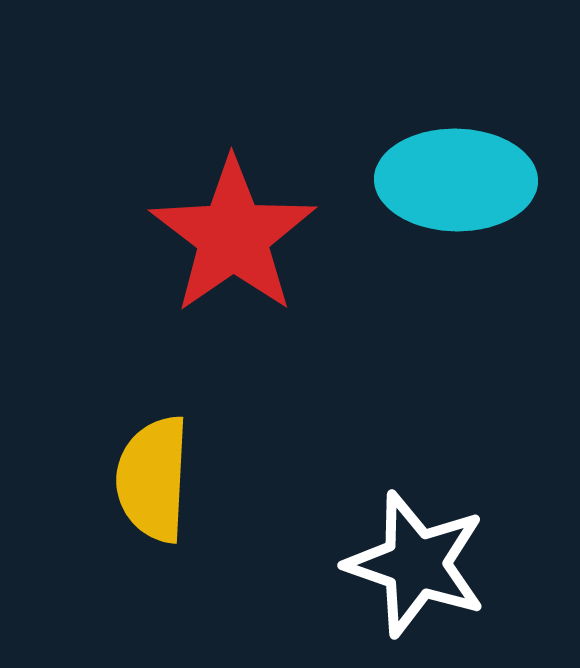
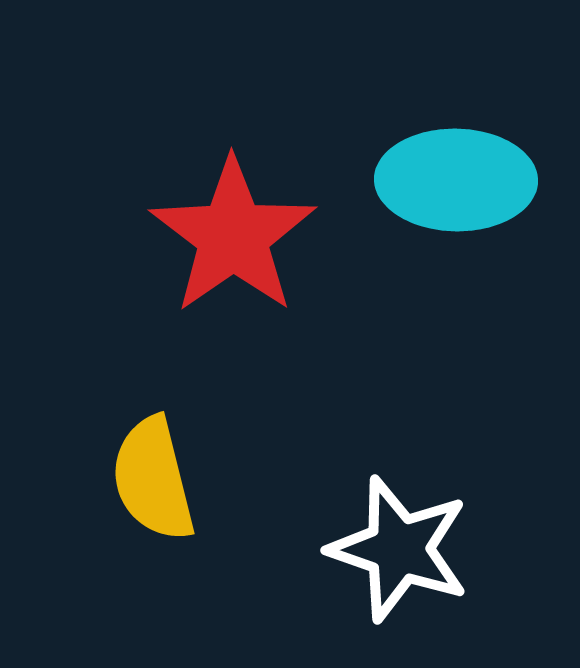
yellow semicircle: rotated 17 degrees counterclockwise
white star: moved 17 px left, 15 px up
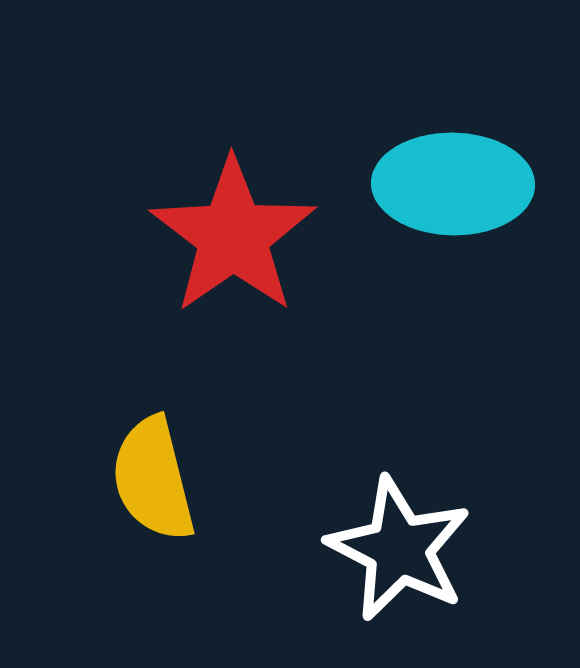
cyan ellipse: moved 3 px left, 4 px down
white star: rotated 8 degrees clockwise
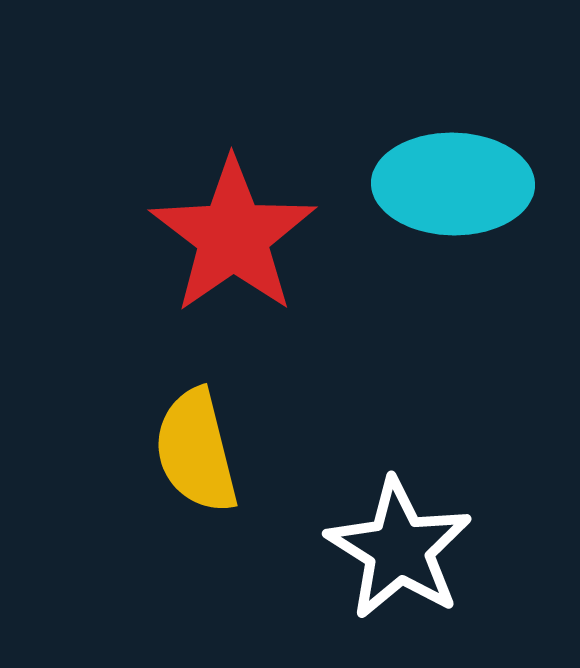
yellow semicircle: moved 43 px right, 28 px up
white star: rotated 5 degrees clockwise
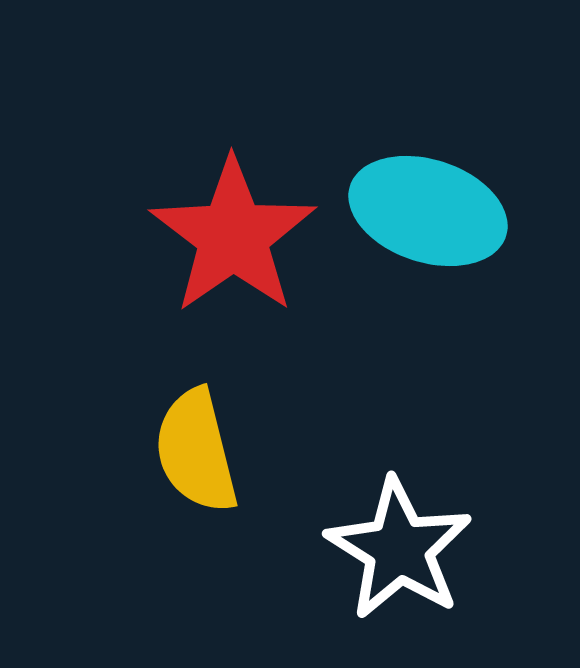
cyan ellipse: moved 25 px left, 27 px down; rotated 17 degrees clockwise
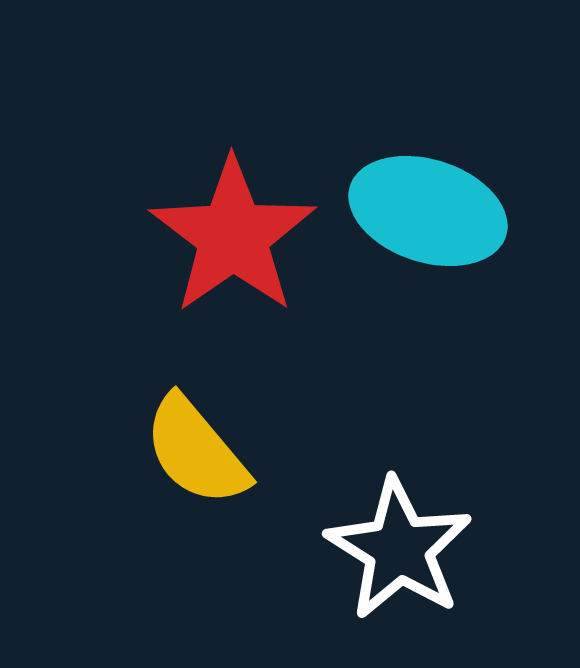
yellow semicircle: rotated 26 degrees counterclockwise
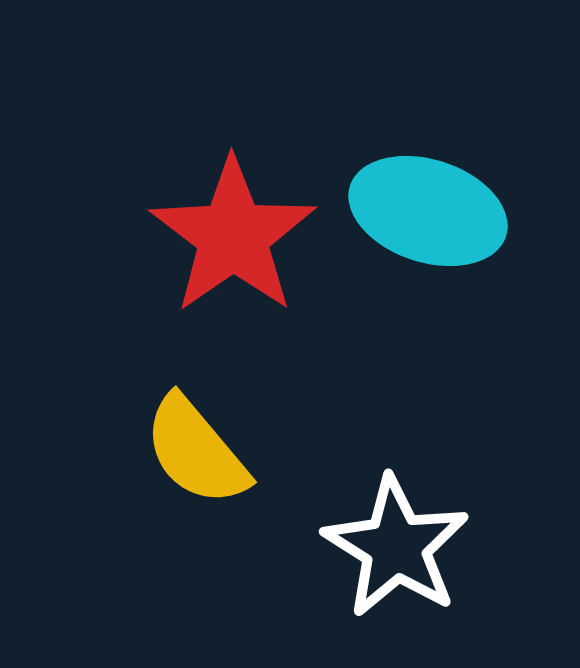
white star: moved 3 px left, 2 px up
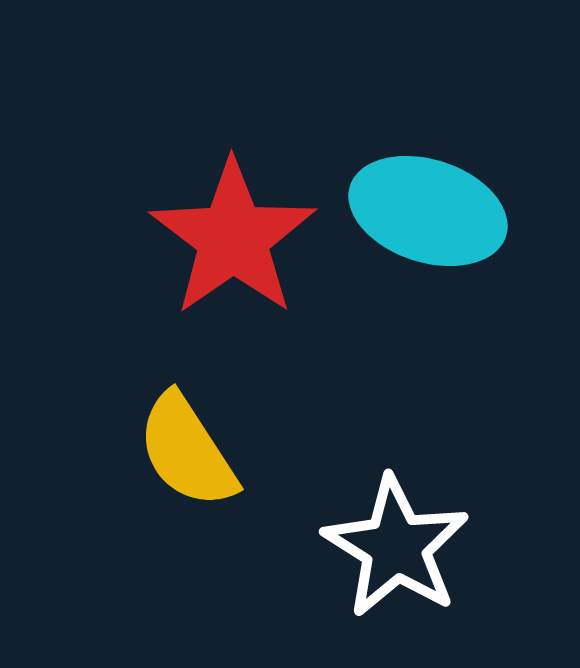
red star: moved 2 px down
yellow semicircle: moved 9 px left; rotated 7 degrees clockwise
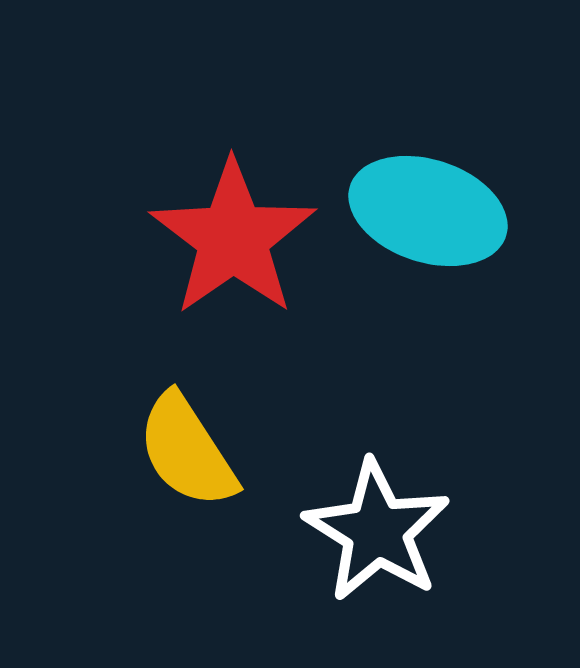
white star: moved 19 px left, 16 px up
